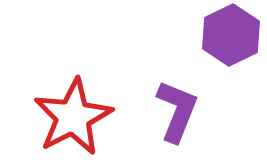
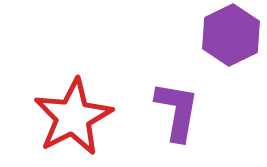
purple L-shape: rotated 12 degrees counterclockwise
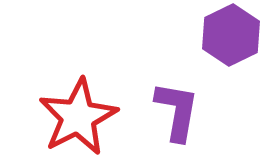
red star: moved 5 px right
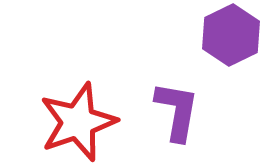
red star: moved 5 px down; rotated 8 degrees clockwise
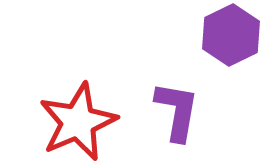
red star: rotated 4 degrees counterclockwise
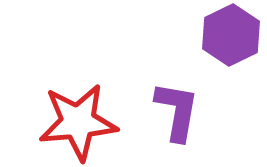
red star: rotated 18 degrees clockwise
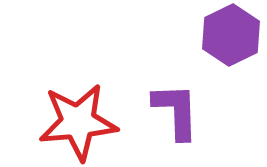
purple L-shape: moved 1 px left; rotated 12 degrees counterclockwise
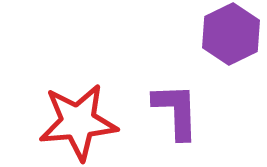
purple hexagon: moved 1 px up
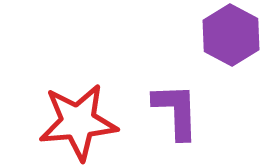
purple hexagon: moved 1 px down; rotated 6 degrees counterclockwise
